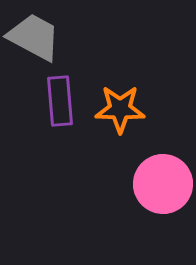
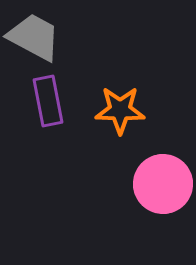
purple rectangle: moved 12 px left; rotated 6 degrees counterclockwise
orange star: moved 1 px down
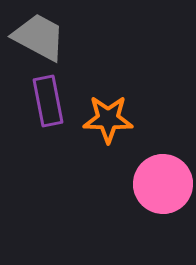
gray trapezoid: moved 5 px right
orange star: moved 12 px left, 9 px down
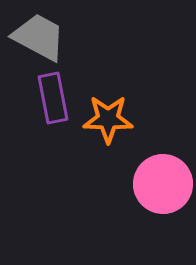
purple rectangle: moved 5 px right, 3 px up
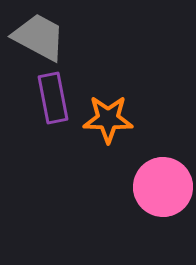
pink circle: moved 3 px down
